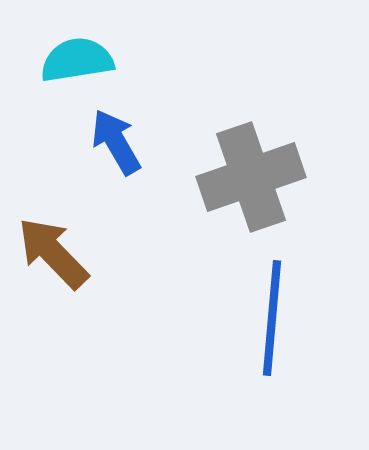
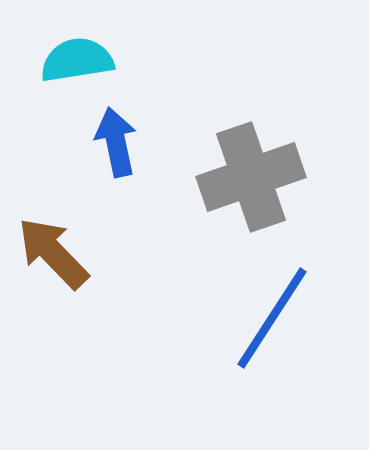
blue arrow: rotated 18 degrees clockwise
blue line: rotated 28 degrees clockwise
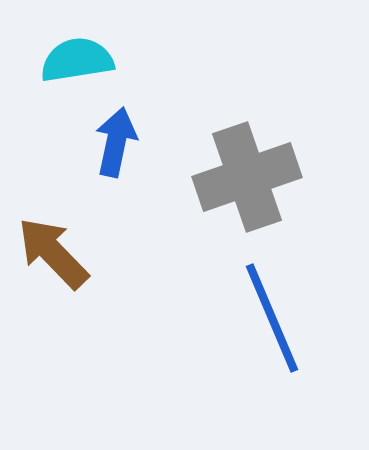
blue arrow: rotated 24 degrees clockwise
gray cross: moved 4 px left
blue line: rotated 56 degrees counterclockwise
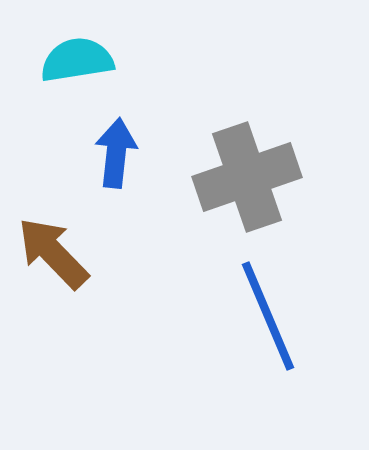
blue arrow: moved 11 px down; rotated 6 degrees counterclockwise
blue line: moved 4 px left, 2 px up
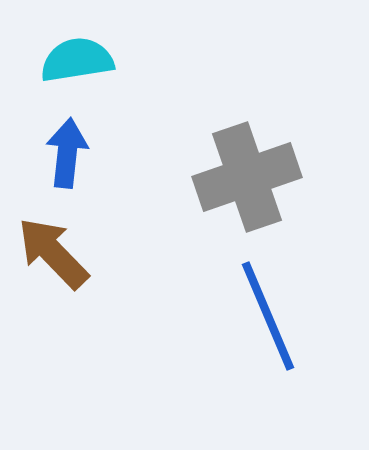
blue arrow: moved 49 px left
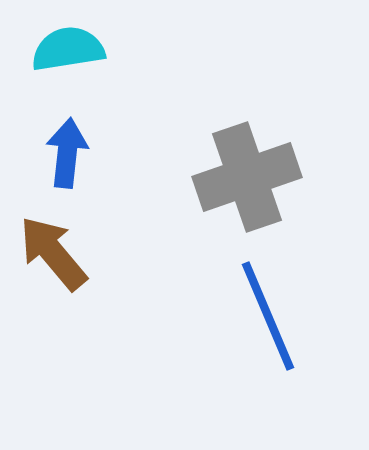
cyan semicircle: moved 9 px left, 11 px up
brown arrow: rotated 4 degrees clockwise
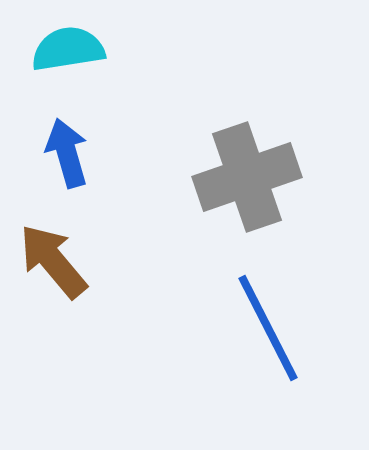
blue arrow: rotated 22 degrees counterclockwise
brown arrow: moved 8 px down
blue line: moved 12 px down; rotated 4 degrees counterclockwise
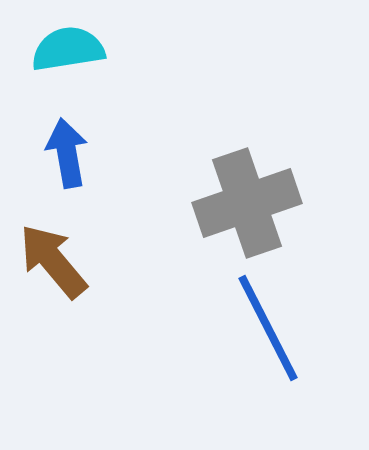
blue arrow: rotated 6 degrees clockwise
gray cross: moved 26 px down
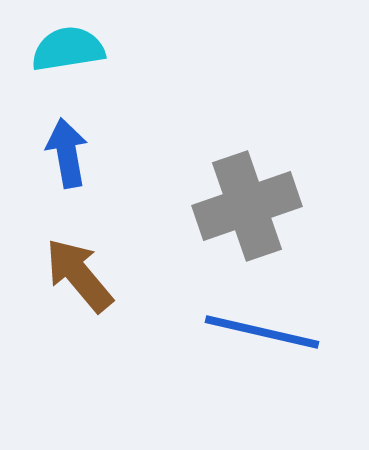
gray cross: moved 3 px down
brown arrow: moved 26 px right, 14 px down
blue line: moved 6 px left, 4 px down; rotated 50 degrees counterclockwise
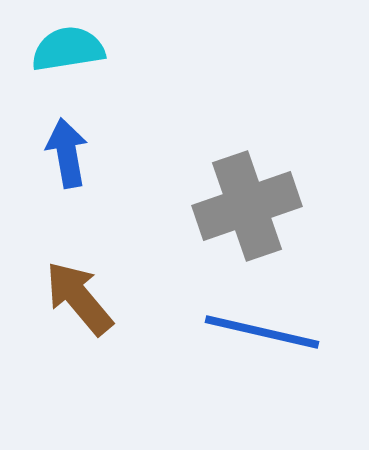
brown arrow: moved 23 px down
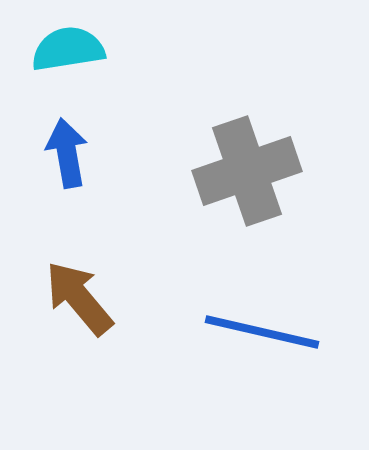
gray cross: moved 35 px up
